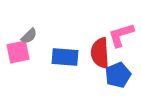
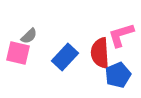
pink square: moved 1 px down; rotated 25 degrees clockwise
blue rectangle: rotated 52 degrees counterclockwise
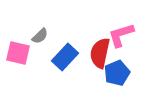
gray semicircle: moved 11 px right
red semicircle: rotated 16 degrees clockwise
blue pentagon: moved 1 px left, 2 px up
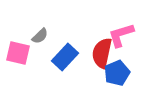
red semicircle: moved 2 px right
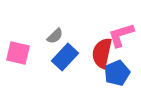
gray semicircle: moved 15 px right
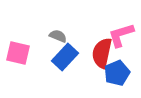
gray semicircle: moved 3 px right; rotated 114 degrees counterclockwise
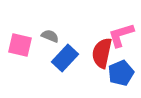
gray semicircle: moved 8 px left
pink square: moved 2 px right, 8 px up
blue rectangle: moved 1 px down
blue pentagon: moved 4 px right
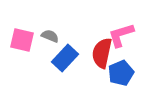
pink square: moved 2 px right, 5 px up
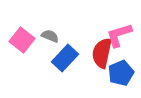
pink L-shape: moved 2 px left
pink square: rotated 25 degrees clockwise
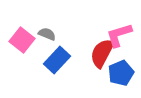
gray semicircle: moved 3 px left, 2 px up
red semicircle: rotated 16 degrees clockwise
blue rectangle: moved 8 px left, 2 px down
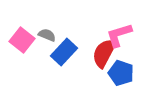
gray semicircle: moved 1 px down
red semicircle: moved 2 px right
blue rectangle: moved 7 px right, 8 px up
blue pentagon: rotated 30 degrees counterclockwise
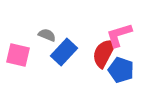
pink square: moved 4 px left, 15 px down; rotated 25 degrees counterclockwise
blue pentagon: moved 3 px up
